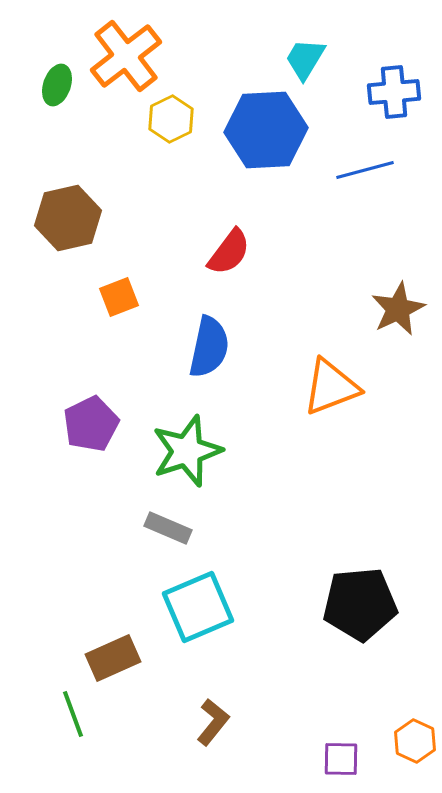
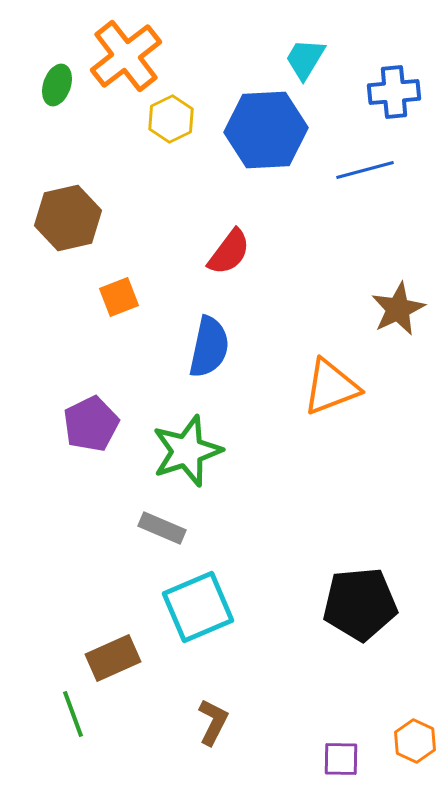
gray rectangle: moved 6 px left
brown L-shape: rotated 12 degrees counterclockwise
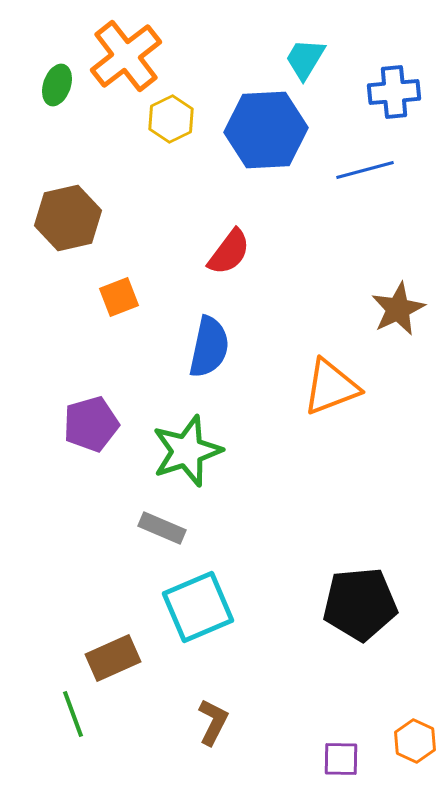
purple pentagon: rotated 10 degrees clockwise
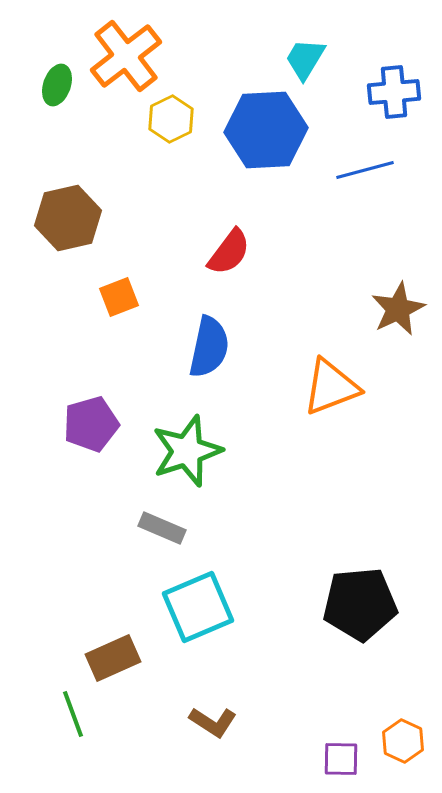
brown L-shape: rotated 96 degrees clockwise
orange hexagon: moved 12 px left
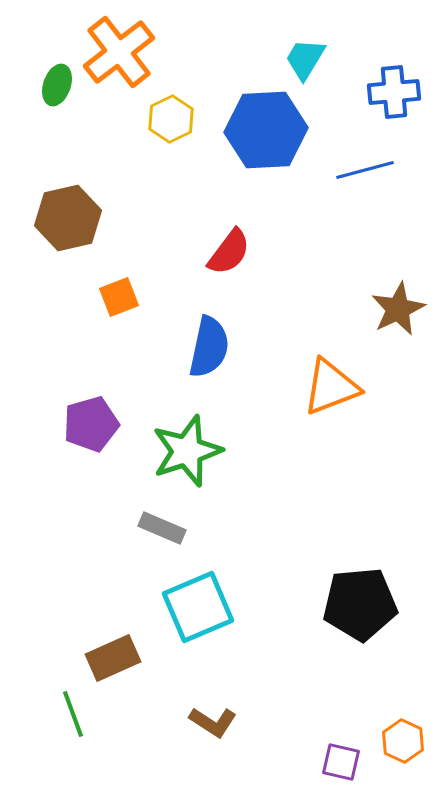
orange cross: moved 7 px left, 4 px up
purple square: moved 3 px down; rotated 12 degrees clockwise
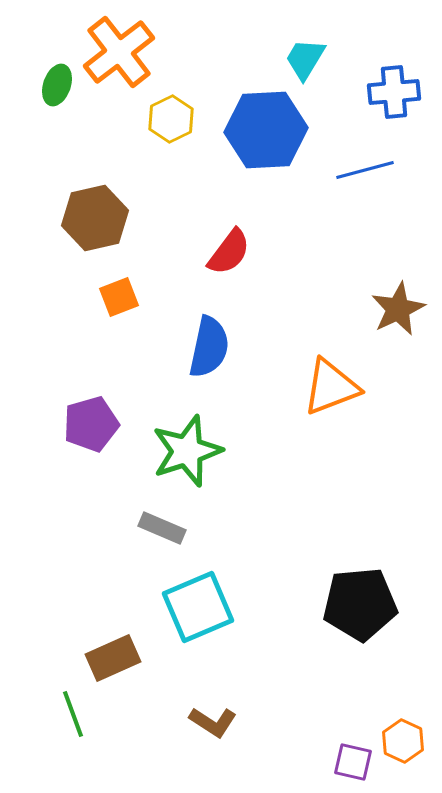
brown hexagon: moved 27 px right
purple square: moved 12 px right
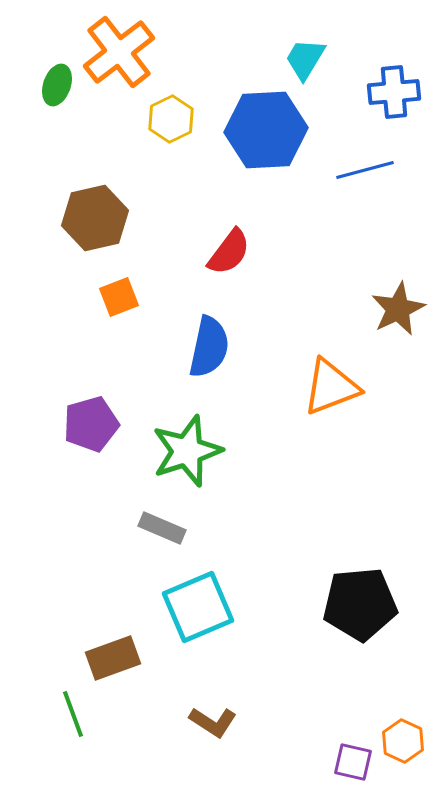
brown rectangle: rotated 4 degrees clockwise
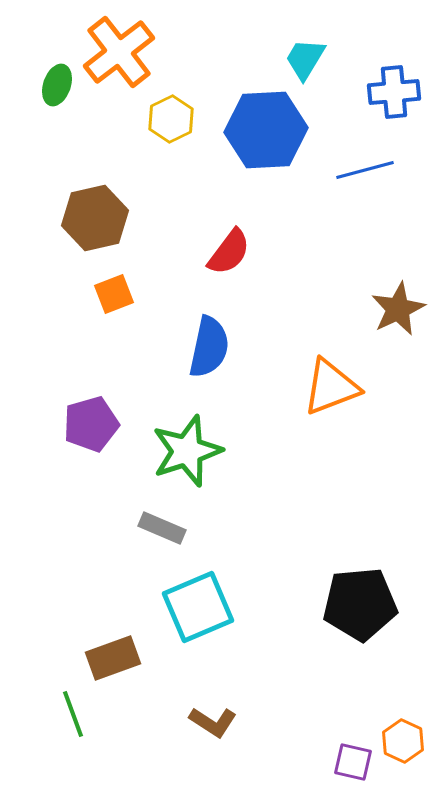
orange square: moved 5 px left, 3 px up
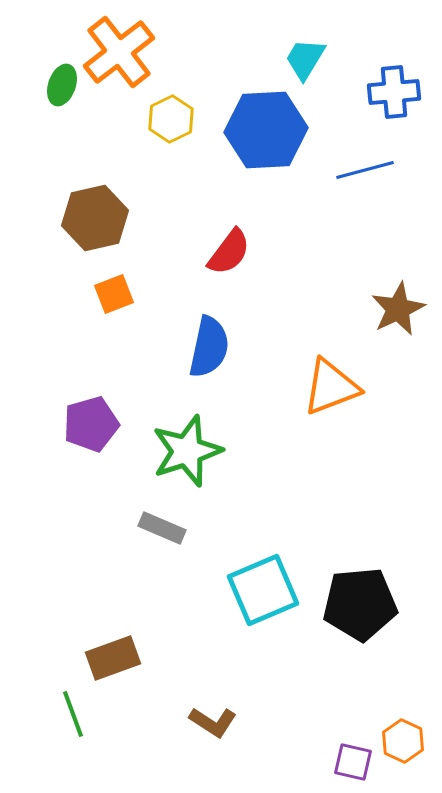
green ellipse: moved 5 px right
cyan square: moved 65 px right, 17 px up
